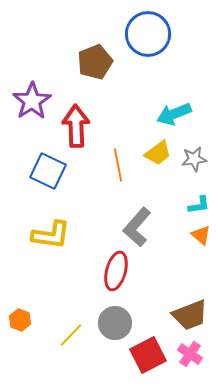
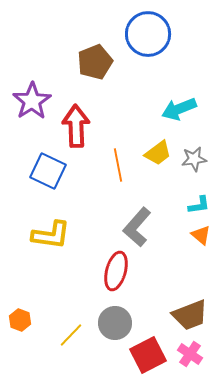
cyan arrow: moved 5 px right, 5 px up
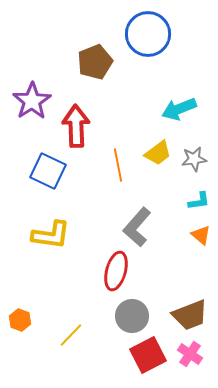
cyan L-shape: moved 4 px up
gray circle: moved 17 px right, 7 px up
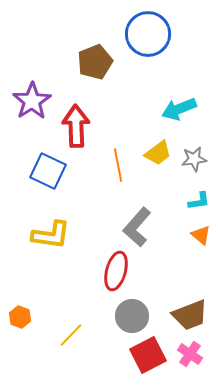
orange hexagon: moved 3 px up
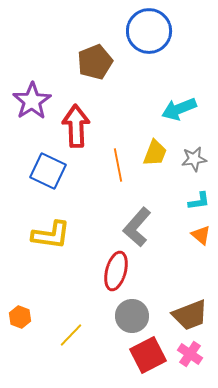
blue circle: moved 1 px right, 3 px up
yellow trapezoid: moved 3 px left; rotated 32 degrees counterclockwise
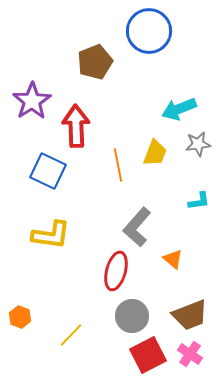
gray star: moved 4 px right, 15 px up
orange triangle: moved 28 px left, 24 px down
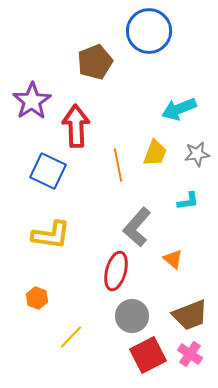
gray star: moved 1 px left, 10 px down
cyan L-shape: moved 11 px left
orange hexagon: moved 17 px right, 19 px up
yellow line: moved 2 px down
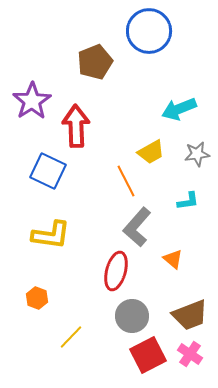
yellow trapezoid: moved 4 px left, 1 px up; rotated 40 degrees clockwise
orange line: moved 8 px right, 16 px down; rotated 16 degrees counterclockwise
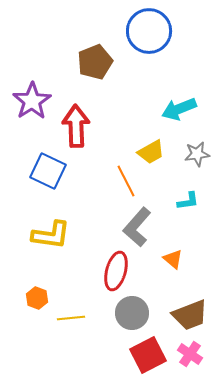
gray circle: moved 3 px up
yellow line: moved 19 px up; rotated 40 degrees clockwise
